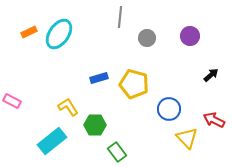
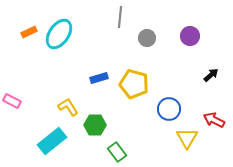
yellow triangle: rotated 15 degrees clockwise
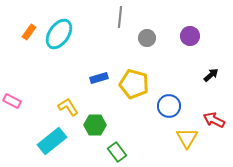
orange rectangle: rotated 28 degrees counterclockwise
blue circle: moved 3 px up
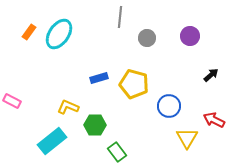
yellow L-shape: rotated 35 degrees counterclockwise
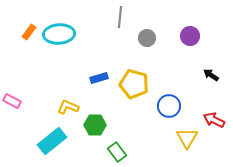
cyan ellipse: rotated 52 degrees clockwise
black arrow: rotated 105 degrees counterclockwise
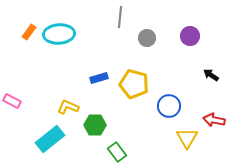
red arrow: rotated 15 degrees counterclockwise
cyan rectangle: moved 2 px left, 2 px up
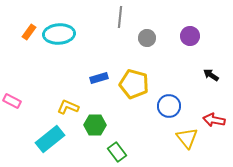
yellow triangle: rotated 10 degrees counterclockwise
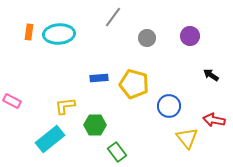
gray line: moved 7 px left; rotated 30 degrees clockwise
orange rectangle: rotated 28 degrees counterclockwise
blue rectangle: rotated 12 degrees clockwise
yellow L-shape: moved 3 px left, 1 px up; rotated 30 degrees counterclockwise
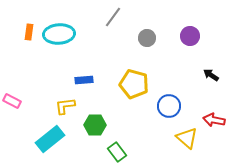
blue rectangle: moved 15 px left, 2 px down
yellow triangle: rotated 10 degrees counterclockwise
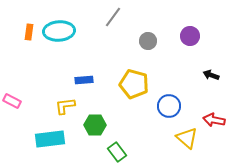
cyan ellipse: moved 3 px up
gray circle: moved 1 px right, 3 px down
black arrow: rotated 14 degrees counterclockwise
cyan rectangle: rotated 32 degrees clockwise
